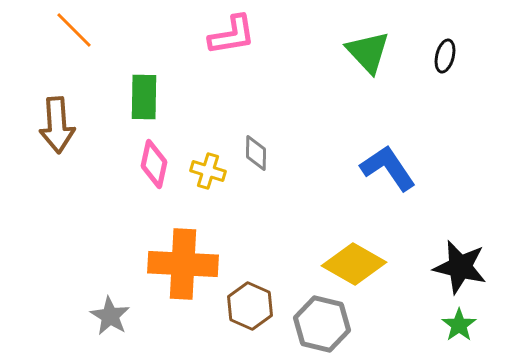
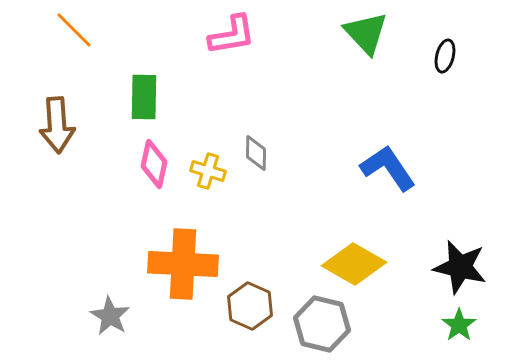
green triangle: moved 2 px left, 19 px up
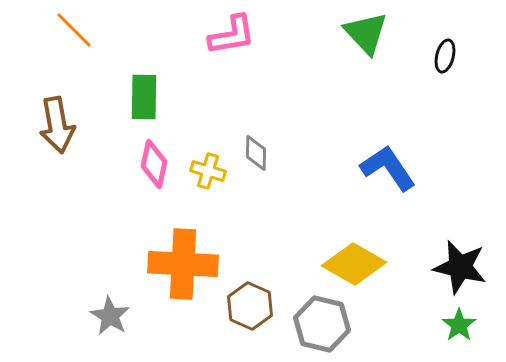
brown arrow: rotated 6 degrees counterclockwise
